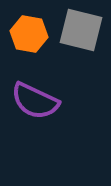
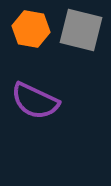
orange hexagon: moved 2 px right, 5 px up
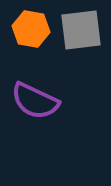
gray square: rotated 21 degrees counterclockwise
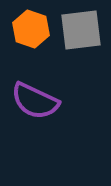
orange hexagon: rotated 9 degrees clockwise
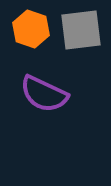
purple semicircle: moved 9 px right, 7 px up
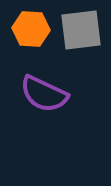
orange hexagon: rotated 15 degrees counterclockwise
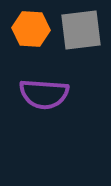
purple semicircle: rotated 21 degrees counterclockwise
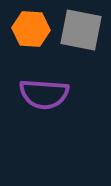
gray square: rotated 18 degrees clockwise
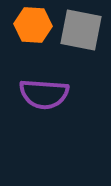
orange hexagon: moved 2 px right, 4 px up
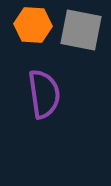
purple semicircle: rotated 102 degrees counterclockwise
